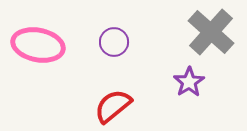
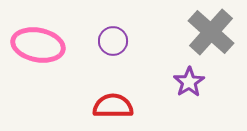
purple circle: moved 1 px left, 1 px up
red semicircle: rotated 39 degrees clockwise
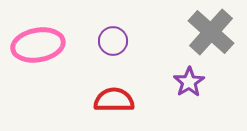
pink ellipse: rotated 21 degrees counterclockwise
red semicircle: moved 1 px right, 6 px up
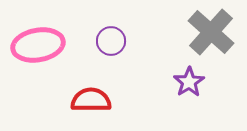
purple circle: moved 2 px left
red semicircle: moved 23 px left
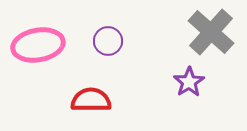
purple circle: moved 3 px left
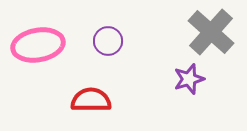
purple star: moved 3 px up; rotated 16 degrees clockwise
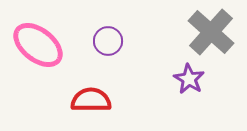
pink ellipse: rotated 48 degrees clockwise
purple star: rotated 24 degrees counterclockwise
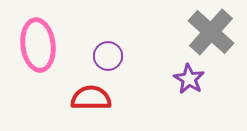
purple circle: moved 15 px down
pink ellipse: rotated 45 degrees clockwise
red semicircle: moved 2 px up
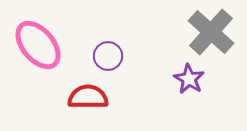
pink ellipse: rotated 33 degrees counterclockwise
red semicircle: moved 3 px left, 1 px up
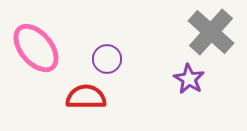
pink ellipse: moved 2 px left, 3 px down
purple circle: moved 1 px left, 3 px down
red semicircle: moved 2 px left
